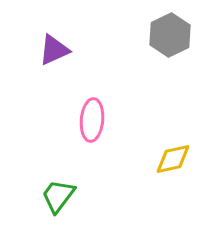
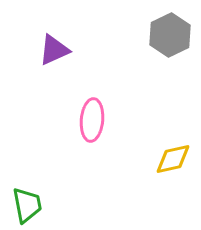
green trapezoid: moved 31 px left, 9 px down; rotated 132 degrees clockwise
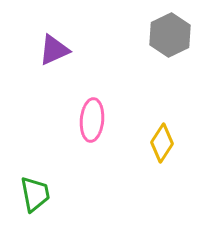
yellow diamond: moved 11 px left, 16 px up; rotated 45 degrees counterclockwise
green trapezoid: moved 8 px right, 11 px up
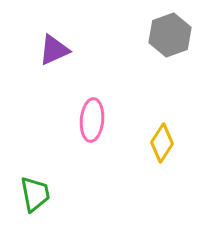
gray hexagon: rotated 6 degrees clockwise
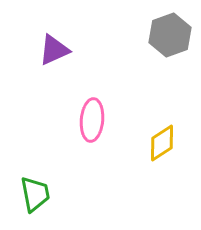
yellow diamond: rotated 24 degrees clockwise
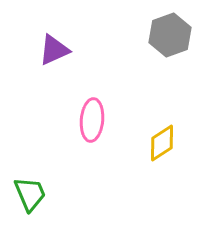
green trapezoid: moved 5 px left; rotated 12 degrees counterclockwise
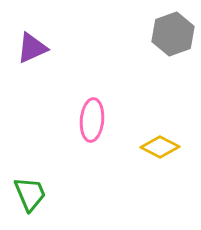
gray hexagon: moved 3 px right, 1 px up
purple triangle: moved 22 px left, 2 px up
yellow diamond: moved 2 px left, 4 px down; rotated 60 degrees clockwise
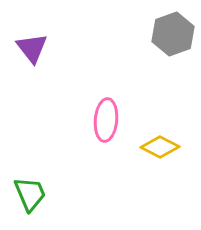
purple triangle: rotated 44 degrees counterclockwise
pink ellipse: moved 14 px right
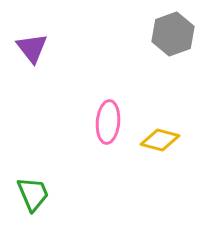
pink ellipse: moved 2 px right, 2 px down
yellow diamond: moved 7 px up; rotated 12 degrees counterclockwise
green trapezoid: moved 3 px right
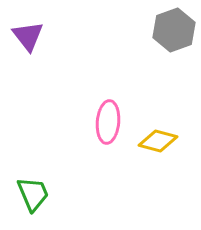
gray hexagon: moved 1 px right, 4 px up
purple triangle: moved 4 px left, 12 px up
yellow diamond: moved 2 px left, 1 px down
